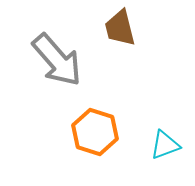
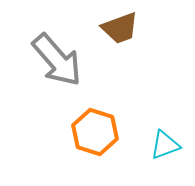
brown trapezoid: rotated 96 degrees counterclockwise
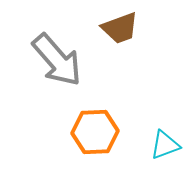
orange hexagon: rotated 21 degrees counterclockwise
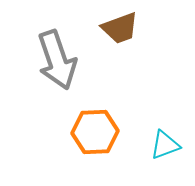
gray arrow: rotated 22 degrees clockwise
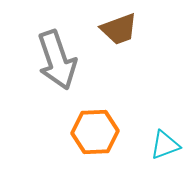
brown trapezoid: moved 1 px left, 1 px down
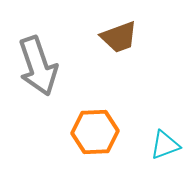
brown trapezoid: moved 8 px down
gray arrow: moved 19 px left, 6 px down
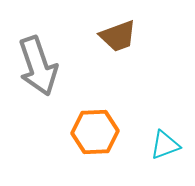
brown trapezoid: moved 1 px left, 1 px up
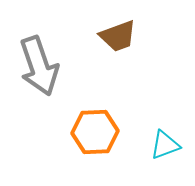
gray arrow: moved 1 px right
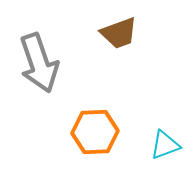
brown trapezoid: moved 1 px right, 3 px up
gray arrow: moved 3 px up
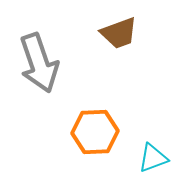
cyan triangle: moved 12 px left, 13 px down
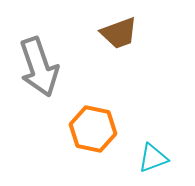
gray arrow: moved 4 px down
orange hexagon: moved 2 px left, 3 px up; rotated 15 degrees clockwise
